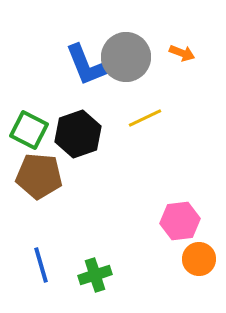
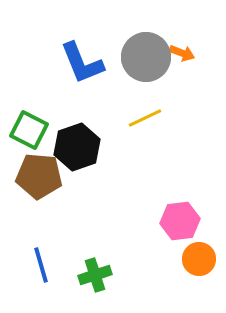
gray circle: moved 20 px right
blue L-shape: moved 5 px left, 2 px up
black hexagon: moved 1 px left, 13 px down
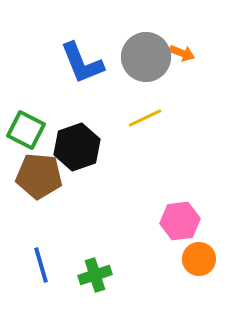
green square: moved 3 px left
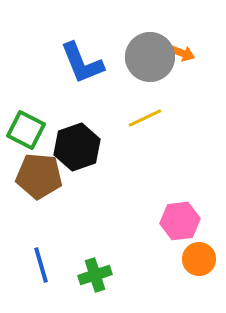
gray circle: moved 4 px right
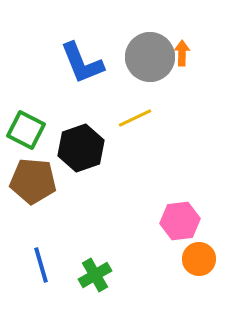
orange arrow: rotated 110 degrees counterclockwise
yellow line: moved 10 px left
black hexagon: moved 4 px right, 1 px down
brown pentagon: moved 6 px left, 5 px down
green cross: rotated 12 degrees counterclockwise
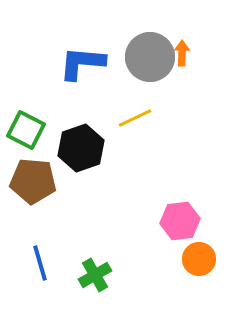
blue L-shape: rotated 117 degrees clockwise
blue line: moved 1 px left, 2 px up
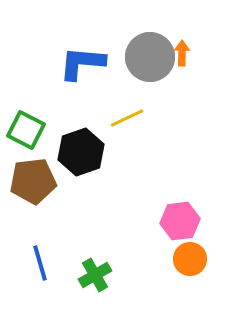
yellow line: moved 8 px left
black hexagon: moved 4 px down
brown pentagon: rotated 12 degrees counterclockwise
orange circle: moved 9 px left
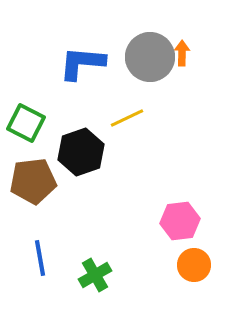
green square: moved 7 px up
orange circle: moved 4 px right, 6 px down
blue line: moved 5 px up; rotated 6 degrees clockwise
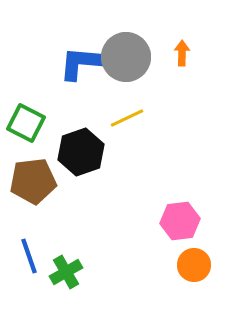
gray circle: moved 24 px left
blue line: moved 11 px left, 2 px up; rotated 9 degrees counterclockwise
green cross: moved 29 px left, 3 px up
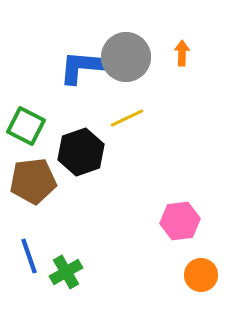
blue L-shape: moved 4 px down
green square: moved 3 px down
orange circle: moved 7 px right, 10 px down
